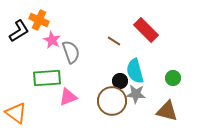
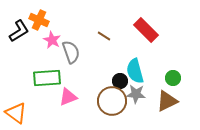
brown line: moved 10 px left, 5 px up
brown triangle: moved 10 px up; rotated 40 degrees counterclockwise
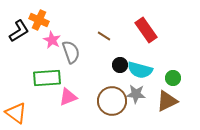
red rectangle: rotated 10 degrees clockwise
cyan semicircle: moved 5 px right, 1 px up; rotated 60 degrees counterclockwise
black circle: moved 16 px up
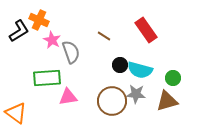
pink triangle: rotated 12 degrees clockwise
brown triangle: rotated 10 degrees clockwise
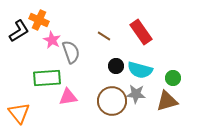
red rectangle: moved 5 px left, 2 px down
black circle: moved 4 px left, 1 px down
orange triangle: moved 3 px right; rotated 15 degrees clockwise
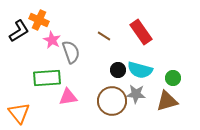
black circle: moved 2 px right, 4 px down
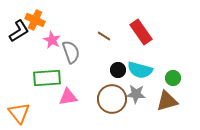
orange cross: moved 4 px left
brown circle: moved 2 px up
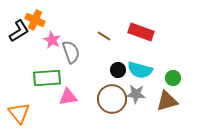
red rectangle: rotated 35 degrees counterclockwise
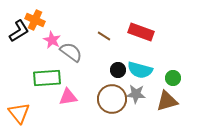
gray semicircle: rotated 35 degrees counterclockwise
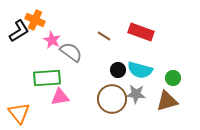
pink triangle: moved 8 px left
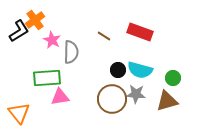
orange cross: rotated 30 degrees clockwise
red rectangle: moved 1 px left
gray semicircle: rotated 55 degrees clockwise
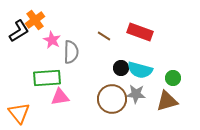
black circle: moved 3 px right, 2 px up
